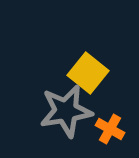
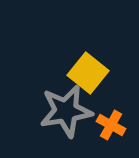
orange cross: moved 1 px right, 4 px up
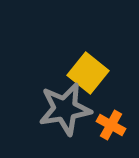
gray star: moved 1 px left, 2 px up
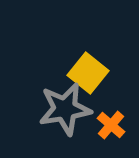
orange cross: rotated 12 degrees clockwise
